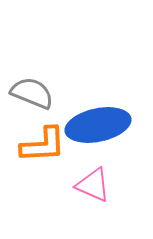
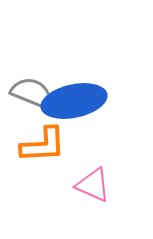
blue ellipse: moved 24 px left, 24 px up
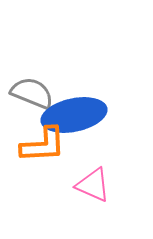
blue ellipse: moved 14 px down
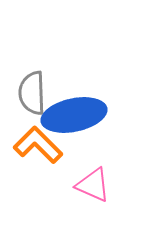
gray semicircle: rotated 114 degrees counterclockwise
orange L-shape: moved 5 px left; rotated 132 degrees counterclockwise
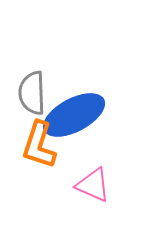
blue ellipse: rotated 16 degrees counterclockwise
orange L-shape: moved 1 px right; rotated 117 degrees counterclockwise
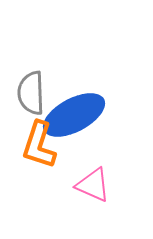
gray semicircle: moved 1 px left
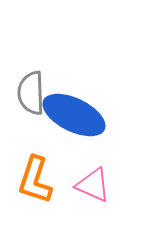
blue ellipse: rotated 54 degrees clockwise
orange L-shape: moved 4 px left, 35 px down
